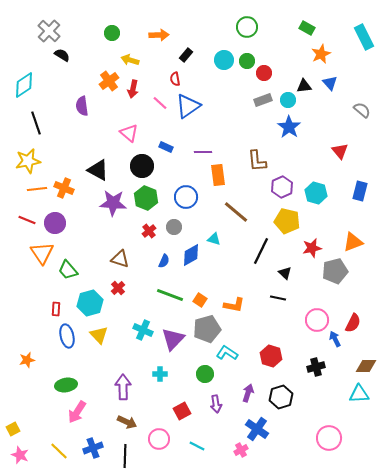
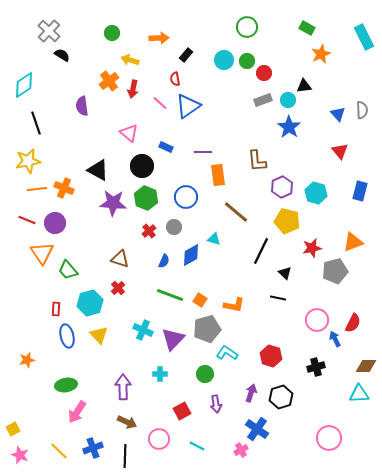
orange arrow at (159, 35): moved 3 px down
blue triangle at (330, 83): moved 8 px right, 31 px down
gray semicircle at (362, 110): rotated 48 degrees clockwise
purple arrow at (248, 393): moved 3 px right
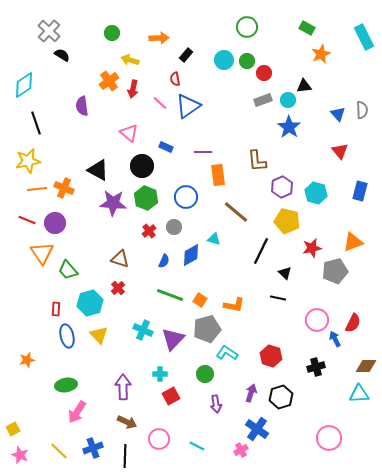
red square at (182, 411): moved 11 px left, 15 px up
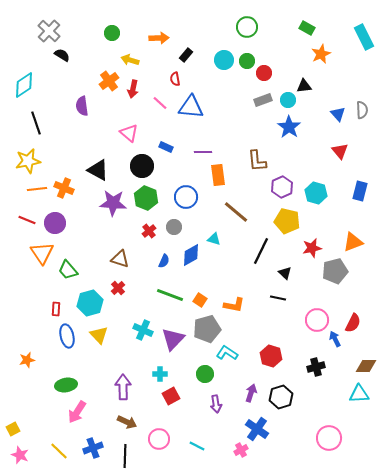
blue triangle at (188, 106): moved 3 px right, 1 px down; rotated 40 degrees clockwise
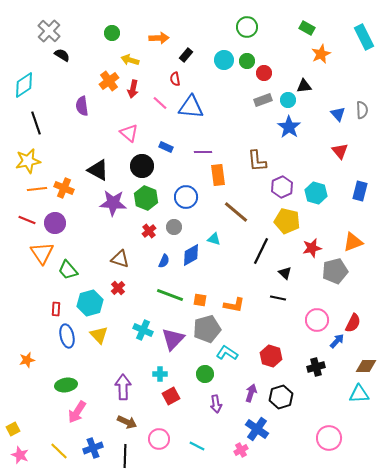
orange square at (200, 300): rotated 24 degrees counterclockwise
blue arrow at (335, 339): moved 2 px right, 2 px down; rotated 70 degrees clockwise
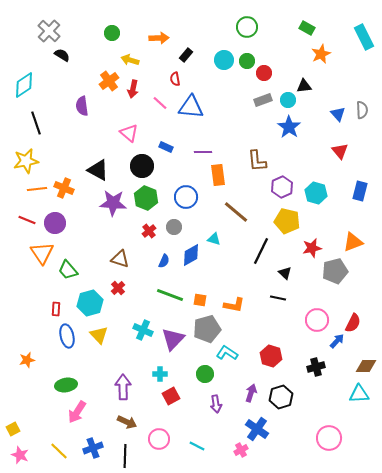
yellow star at (28, 161): moved 2 px left
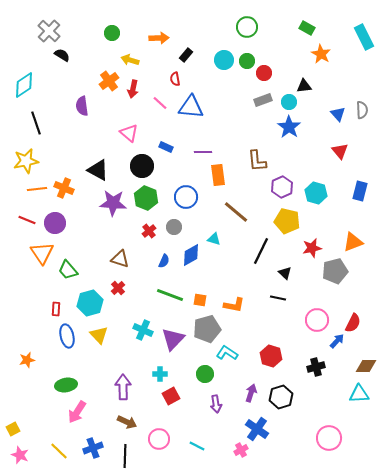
orange star at (321, 54): rotated 18 degrees counterclockwise
cyan circle at (288, 100): moved 1 px right, 2 px down
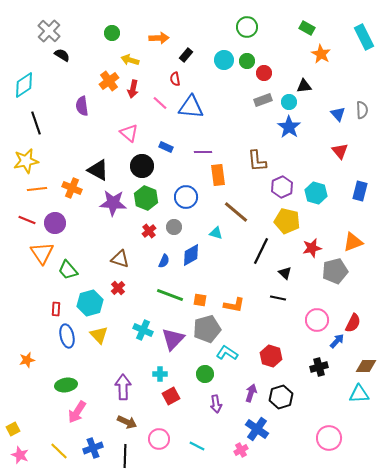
orange cross at (64, 188): moved 8 px right
cyan triangle at (214, 239): moved 2 px right, 6 px up
black cross at (316, 367): moved 3 px right
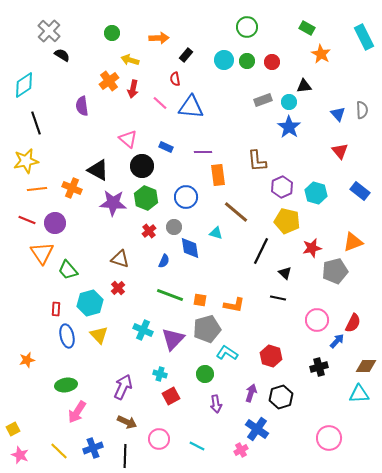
red circle at (264, 73): moved 8 px right, 11 px up
pink triangle at (129, 133): moved 1 px left, 6 px down
blue rectangle at (360, 191): rotated 66 degrees counterclockwise
blue diamond at (191, 255): moved 1 px left, 7 px up; rotated 70 degrees counterclockwise
cyan cross at (160, 374): rotated 16 degrees clockwise
purple arrow at (123, 387): rotated 25 degrees clockwise
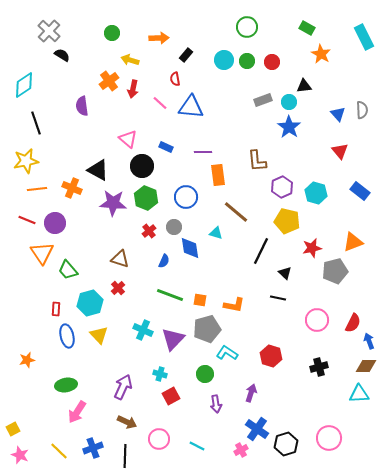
blue arrow at (337, 341): moved 32 px right; rotated 63 degrees counterclockwise
black hexagon at (281, 397): moved 5 px right, 47 px down
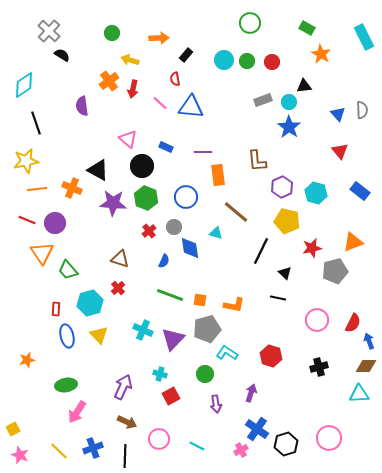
green circle at (247, 27): moved 3 px right, 4 px up
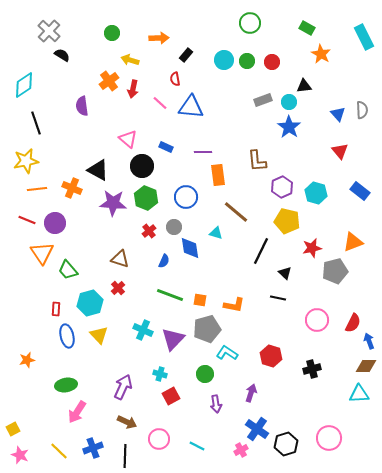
black cross at (319, 367): moved 7 px left, 2 px down
